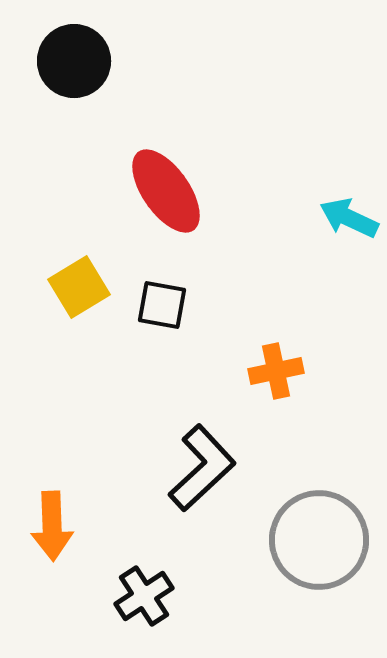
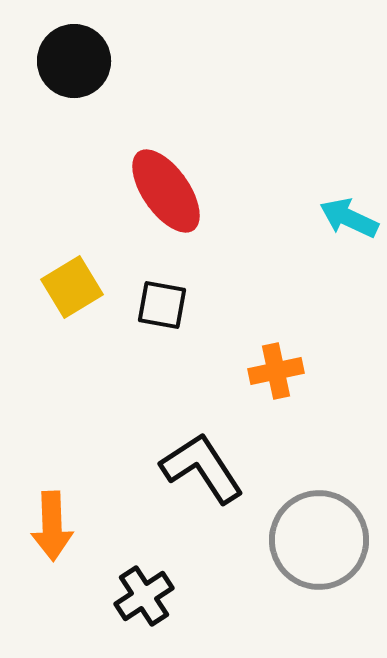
yellow square: moved 7 px left
black L-shape: rotated 80 degrees counterclockwise
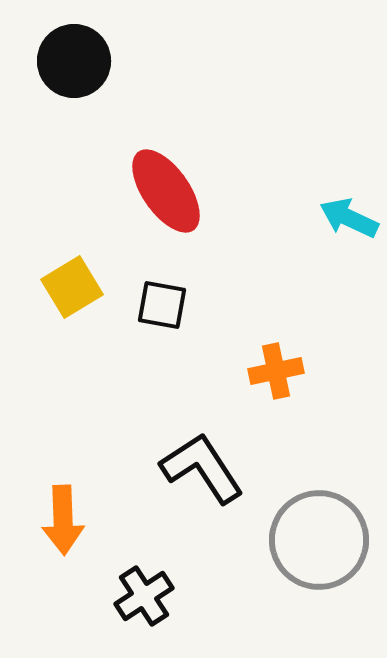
orange arrow: moved 11 px right, 6 px up
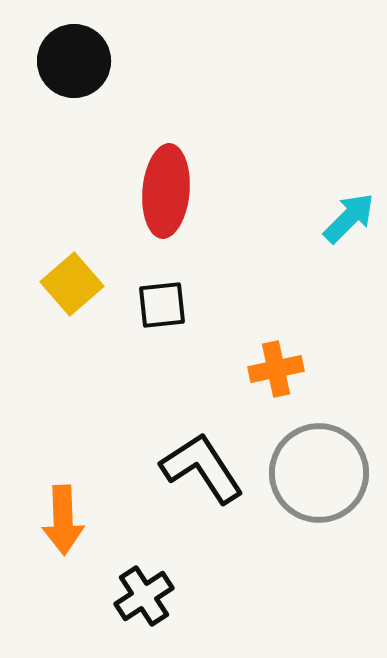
red ellipse: rotated 40 degrees clockwise
cyan arrow: rotated 110 degrees clockwise
yellow square: moved 3 px up; rotated 10 degrees counterclockwise
black square: rotated 16 degrees counterclockwise
orange cross: moved 2 px up
gray circle: moved 67 px up
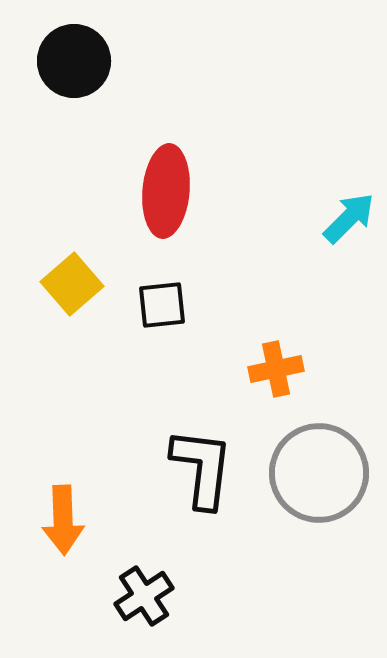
black L-shape: rotated 40 degrees clockwise
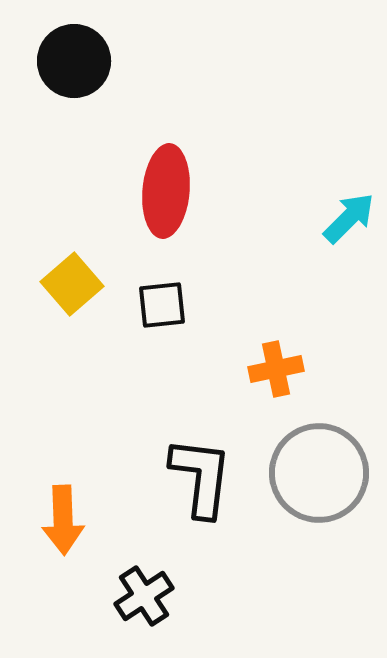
black L-shape: moved 1 px left, 9 px down
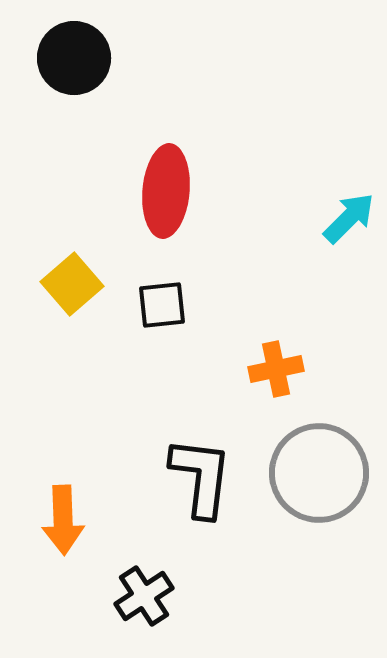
black circle: moved 3 px up
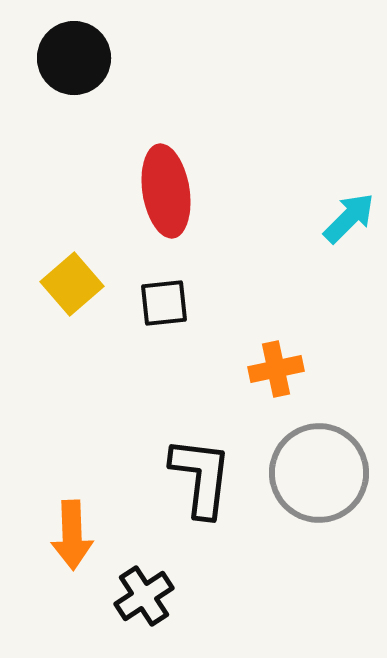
red ellipse: rotated 14 degrees counterclockwise
black square: moved 2 px right, 2 px up
orange arrow: moved 9 px right, 15 px down
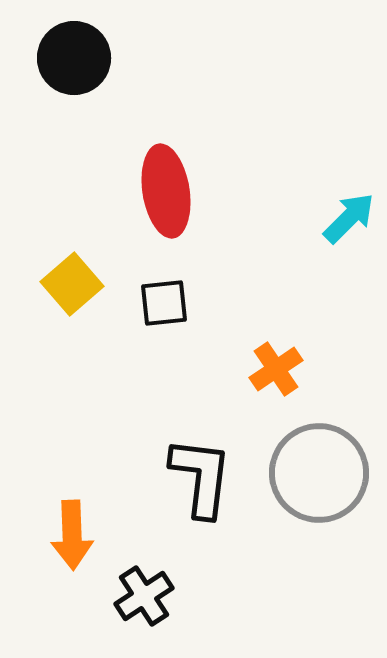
orange cross: rotated 22 degrees counterclockwise
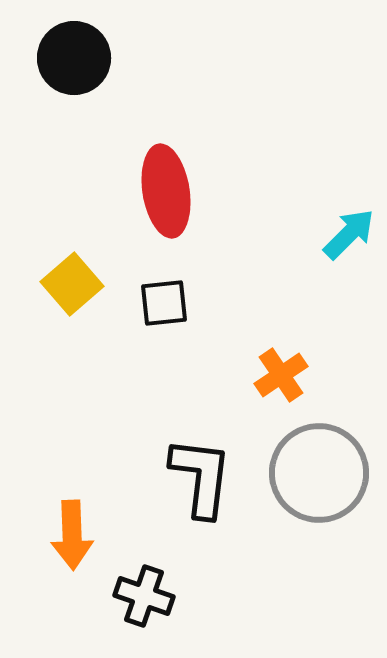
cyan arrow: moved 16 px down
orange cross: moved 5 px right, 6 px down
black cross: rotated 38 degrees counterclockwise
